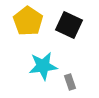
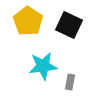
gray rectangle: rotated 28 degrees clockwise
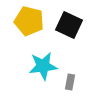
yellow pentagon: moved 1 px right; rotated 20 degrees counterclockwise
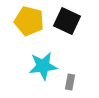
black square: moved 2 px left, 4 px up
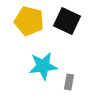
gray rectangle: moved 1 px left
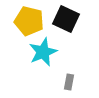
black square: moved 1 px left, 2 px up
cyan star: moved 14 px up; rotated 16 degrees counterclockwise
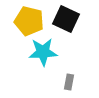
cyan star: rotated 20 degrees clockwise
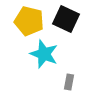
cyan star: moved 1 px right, 2 px down; rotated 24 degrees clockwise
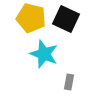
yellow pentagon: moved 2 px right, 3 px up
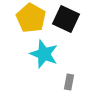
yellow pentagon: rotated 16 degrees clockwise
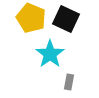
yellow pentagon: rotated 8 degrees counterclockwise
cyan star: moved 6 px right; rotated 16 degrees clockwise
